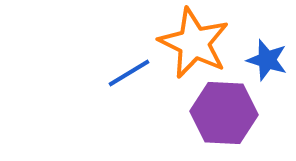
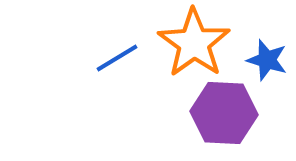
orange star: rotated 10 degrees clockwise
blue line: moved 12 px left, 15 px up
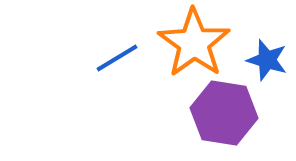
purple hexagon: rotated 6 degrees clockwise
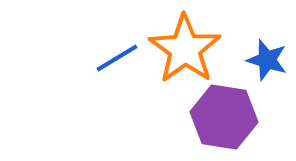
orange star: moved 9 px left, 6 px down
purple hexagon: moved 4 px down
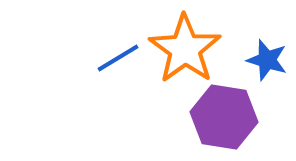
blue line: moved 1 px right
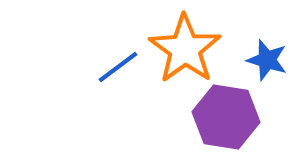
blue line: moved 9 px down; rotated 6 degrees counterclockwise
purple hexagon: moved 2 px right
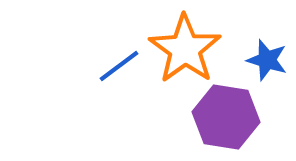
blue line: moved 1 px right, 1 px up
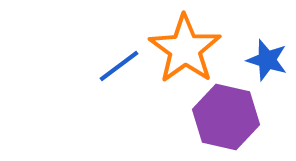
purple hexagon: rotated 4 degrees clockwise
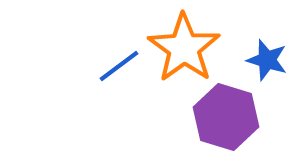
orange star: moved 1 px left, 1 px up
purple hexagon: rotated 4 degrees clockwise
